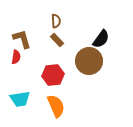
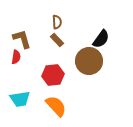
brown semicircle: moved 1 px right, 1 px down
orange semicircle: rotated 20 degrees counterclockwise
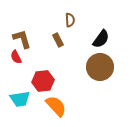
brown semicircle: moved 13 px right, 2 px up
brown rectangle: moved 1 px right; rotated 16 degrees clockwise
red semicircle: rotated 144 degrees clockwise
brown circle: moved 11 px right, 6 px down
red hexagon: moved 10 px left, 6 px down
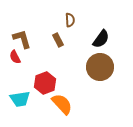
red semicircle: moved 1 px left
red hexagon: moved 2 px right, 2 px down; rotated 15 degrees counterclockwise
orange semicircle: moved 6 px right, 2 px up
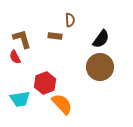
brown rectangle: moved 3 px left, 4 px up; rotated 56 degrees counterclockwise
